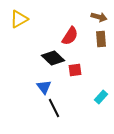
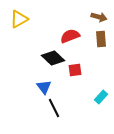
red semicircle: rotated 144 degrees counterclockwise
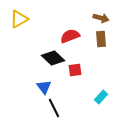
brown arrow: moved 2 px right, 1 px down
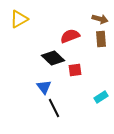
brown arrow: moved 1 px left, 1 px down
cyan rectangle: rotated 16 degrees clockwise
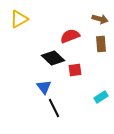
brown rectangle: moved 5 px down
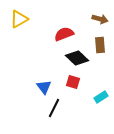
red semicircle: moved 6 px left, 2 px up
brown rectangle: moved 1 px left, 1 px down
black diamond: moved 24 px right
red square: moved 2 px left, 12 px down; rotated 24 degrees clockwise
black line: rotated 54 degrees clockwise
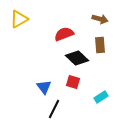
black line: moved 1 px down
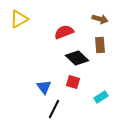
red semicircle: moved 2 px up
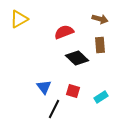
red square: moved 9 px down
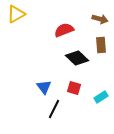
yellow triangle: moved 3 px left, 5 px up
red semicircle: moved 2 px up
brown rectangle: moved 1 px right
red square: moved 1 px right, 3 px up
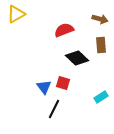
red square: moved 11 px left, 5 px up
